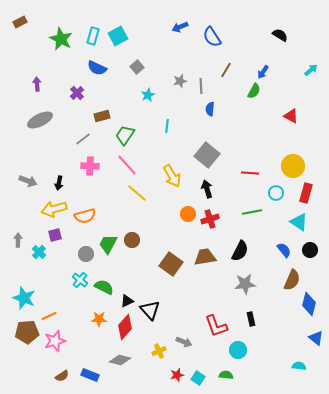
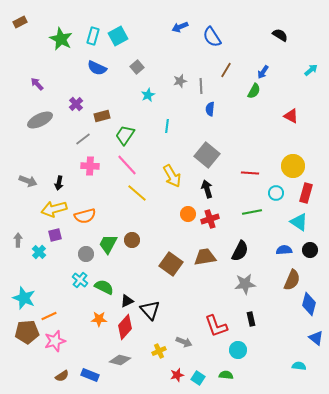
purple arrow at (37, 84): rotated 40 degrees counterclockwise
purple cross at (77, 93): moved 1 px left, 11 px down
blue semicircle at (284, 250): rotated 56 degrees counterclockwise
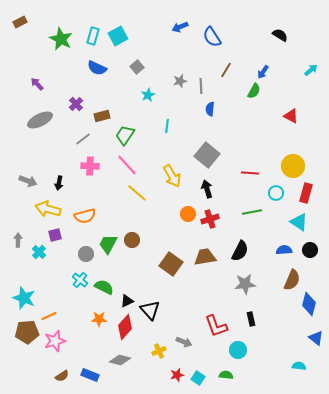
yellow arrow at (54, 209): moved 6 px left; rotated 30 degrees clockwise
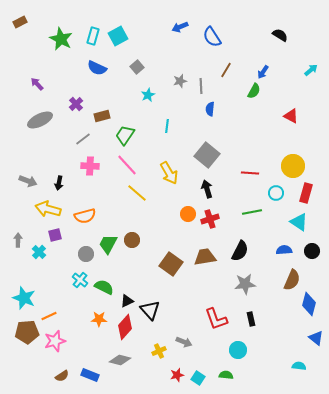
yellow arrow at (172, 176): moved 3 px left, 3 px up
black circle at (310, 250): moved 2 px right, 1 px down
red L-shape at (216, 326): moved 7 px up
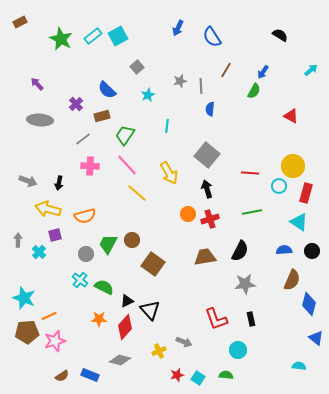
blue arrow at (180, 27): moved 2 px left, 1 px down; rotated 42 degrees counterclockwise
cyan rectangle at (93, 36): rotated 36 degrees clockwise
blue semicircle at (97, 68): moved 10 px right, 22 px down; rotated 18 degrees clockwise
gray ellipse at (40, 120): rotated 30 degrees clockwise
cyan circle at (276, 193): moved 3 px right, 7 px up
brown square at (171, 264): moved 18 px left
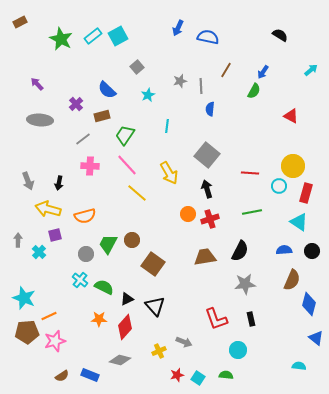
blue semicircle at (212, 37): moved 4 px left; rotated 135 degrees clockwise
gray arrow at (28, 181): rotated 48 degrees clockwise
black triangle at (127, 301): moved 2 px up
black triangle at (150, 310): moved 5 px right, 4 px up
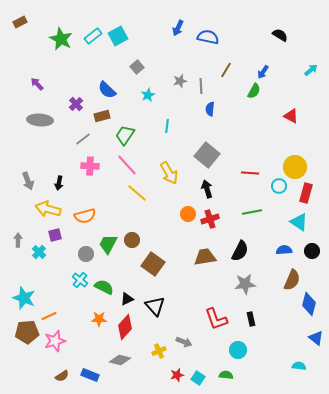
yellow circle at (293, 166): moved 2 px right, 1 px down
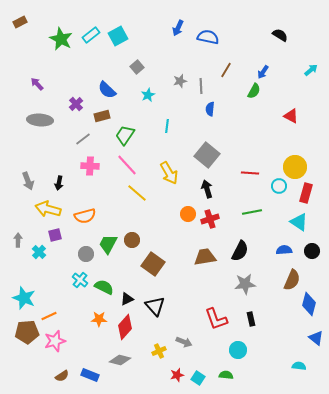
cyan rectangle at (93, 36): moved 2 px left, 1 px up
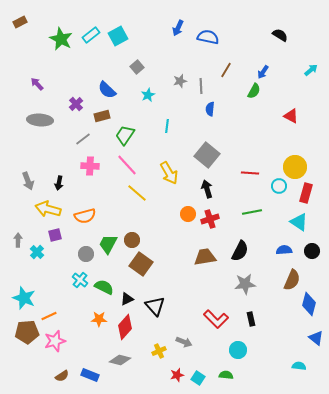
cyan cross at (39, 252): moved 2 px left
brown square at (153, 264): moved 12 px left
red L-shape at (216, 319): rotated 25 degrees counterclockwise
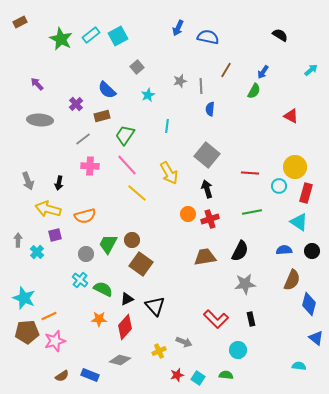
green semicircle at (104, 287): moved 1 px left, 2 px down
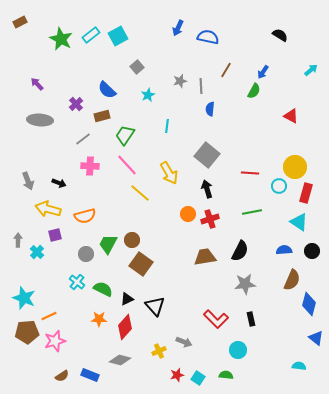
black arrow at (59, 183): rotated 80 degrees counterclockwise
yellow line at (137, 193): moved 3 px right
cyan cross at (80, 280): moved 3 px left, 2 px down
